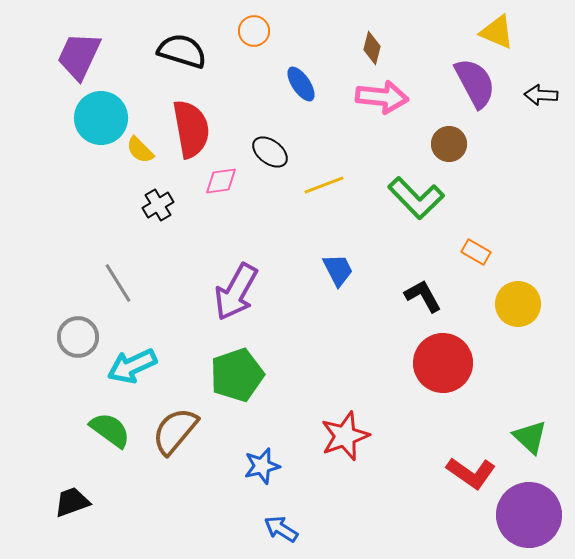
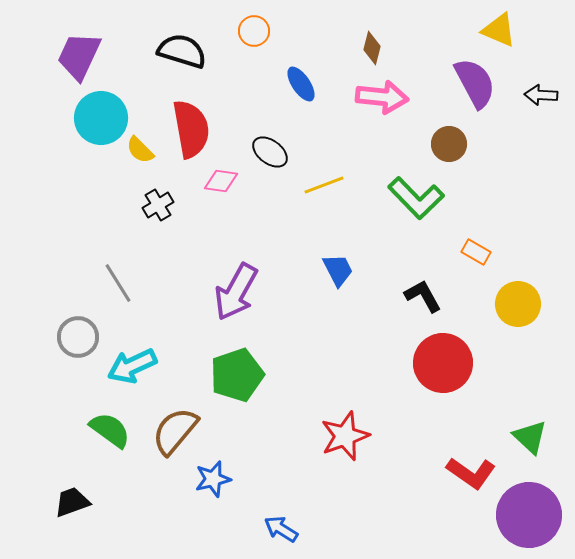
yellow triangle: moved 2 px right, 2 px up
pink diamond: rotated 16 degrees clockwise
blue star: moved 49 px left, 13 px down
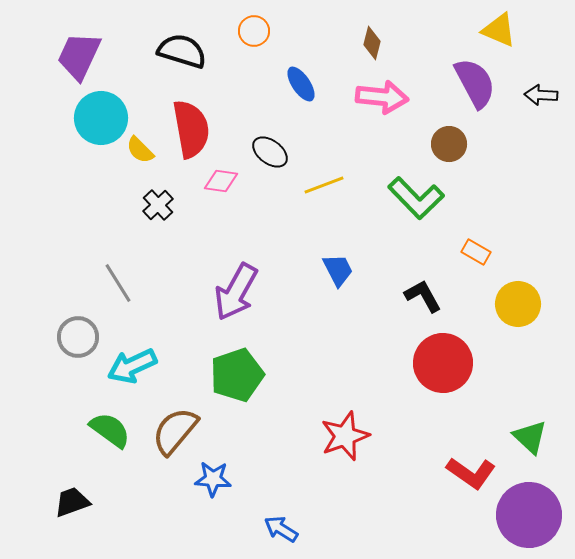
brown diamond: moved 5 px up
black cross: rotated 12 degrees counterclockwise
blue star: rotated 18 degrees clockwise
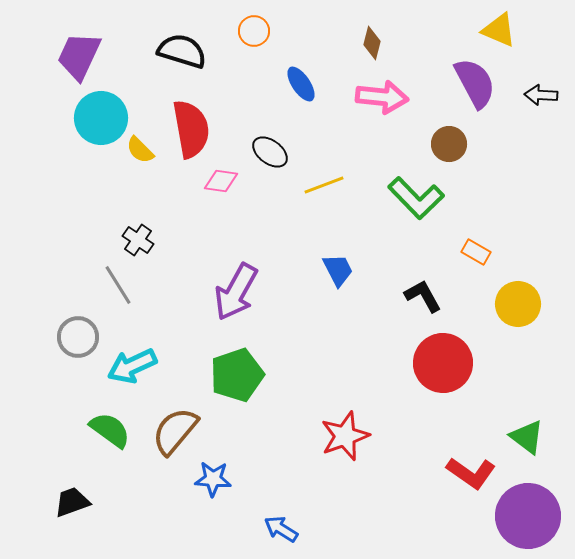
black cross: moved 20 px left, 35 px down; rotated 12 degrees counterclockwise
gray line: moved 2 px down
green triangle: moved 3 px left; rotated 6 degrees counterclockwise
purple circle: moved 1 px left, 1 px down
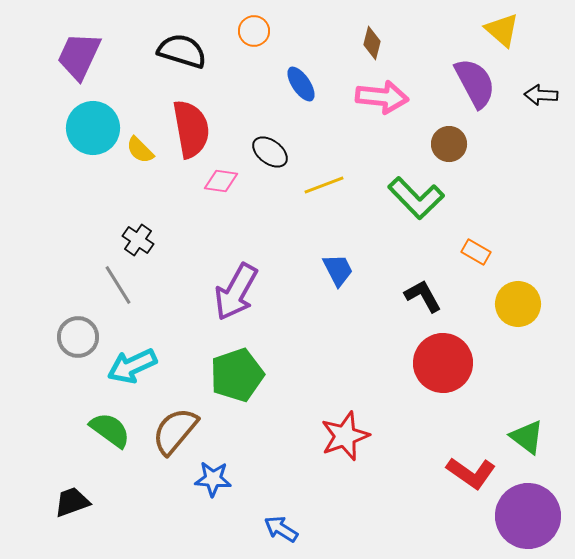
yellow triangle: moved 3 px right; rotated 18 degrees clockwise
cyan circle: moved 8 px left, 10 px down
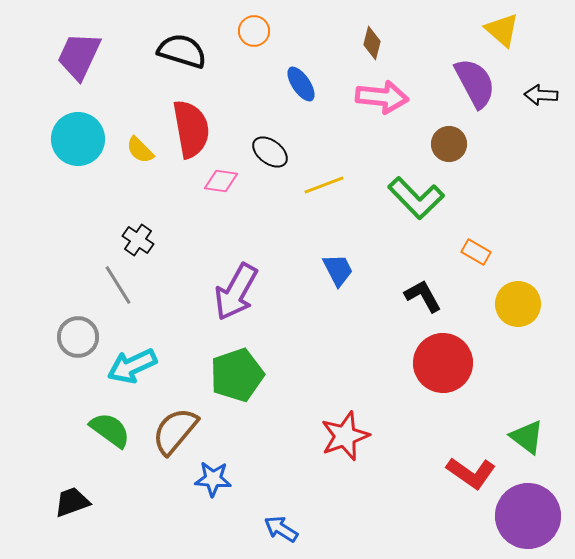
cyan circle: moved 15 px left, 11 px down
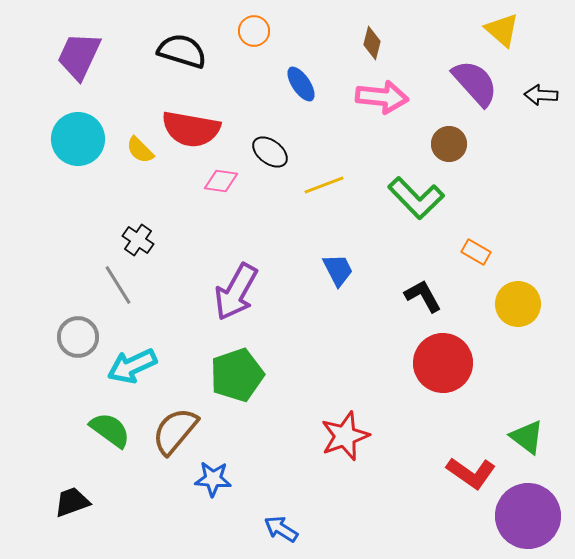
purple semicircle: rotated 14 degrees counterclockwise
red semicircle: rotated 110 degrees clockwise
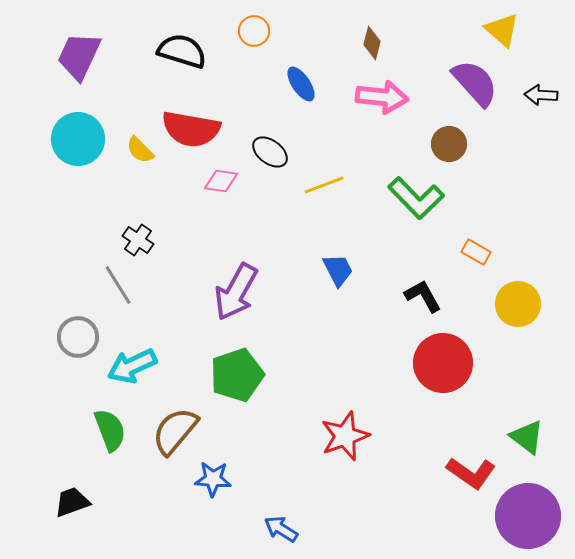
green semicircle: rotated 33 degrees clockwise
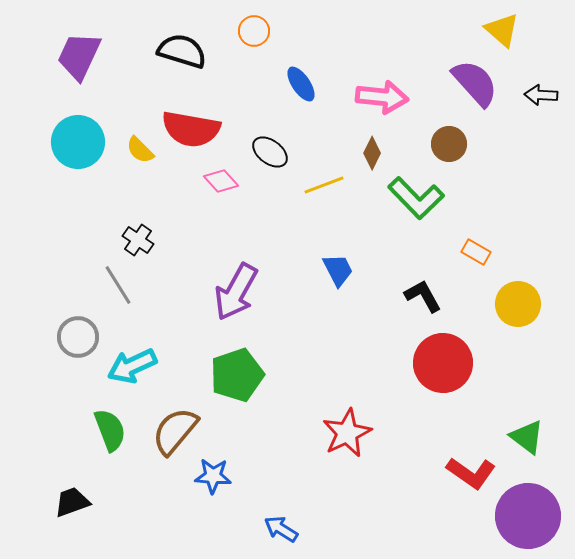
brown diamond: moved 110 px down; rotated 12 degrees clockwise
cyan circle: moved 3 px down
pink diamond: rotated 40 degrees clockwise
red star: moved 2 px right, 3 px up; rotated 6 degrees counterclockwise
blue star: moved 3 px up
